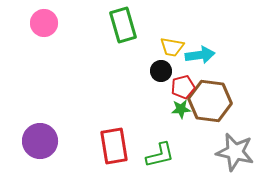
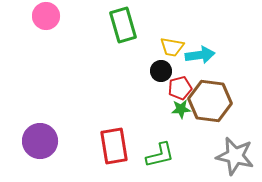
pink circle: moved 2 px right, 7 px up
red pentagon: moved 3 px left, 1 px down
gray star: moved 4 px down
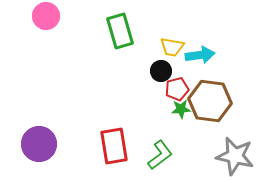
green rectangle: moved 3 px left, 6 px down
red pentagon: moved 3 px left, 1 px down
purple circle: moved 1 px left, 3 px down
green L-shape: rotated 24 degrees counterclockwise
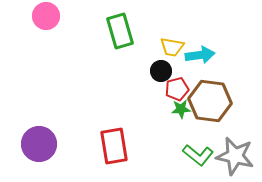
green L-shape: moved 38 px right; rotated 76 degrees clockwise
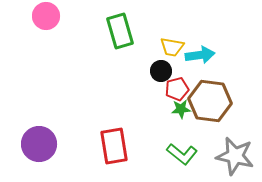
green L-shape: moved 16 px left, 1 px up
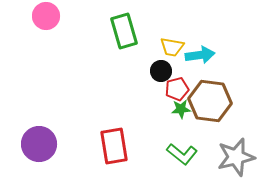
green rectangle: moved 4 px right
gray star: moved 1 px right, 1 px down; rotated 27 degrees counterclockwise
